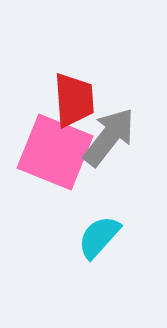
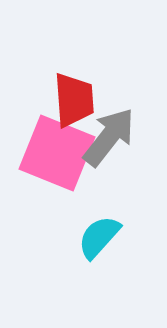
pink square: moved 2 px right, 1 px down
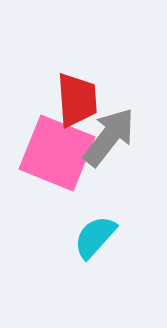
red trapezoid: moved 3 px right
cyan semicircle: moved 4 px left
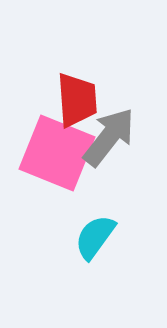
cyan semicircle: rotated 6 degrees counterclockwise
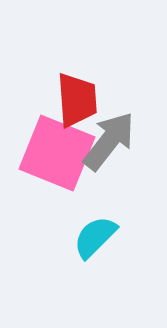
gray arrow: moved 4 px down
cyan semicircle: rotated 9 degrees clockwise
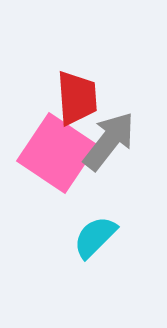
red trapezoid: moved 2 px up
pink square: rotated 12 degrees clockwise
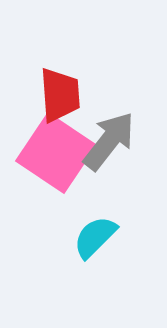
red trapezoid: moved 17 px left, 3 px up
pink square: moved 1 px left
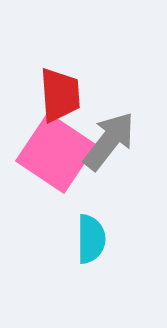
cyan semicircle: moved 4 px left, 2 px down; rotated 135 degrees clockwise
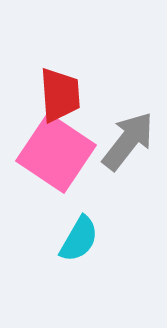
gray arrow: moved 19 px right
cyan semicircle: moved 12 px left; rotated 30 degrees clockwise
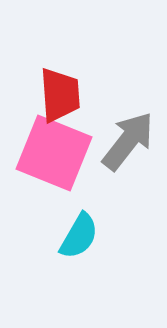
pink square: moved 2 px left; rotated 12 degrees counterclockwise
cyan semicircle: moved 3 px up
